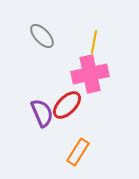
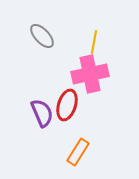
red ellipse: rotated 28 degrees counterclockwise
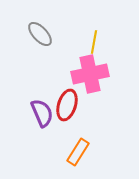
gray ellipse: moved 2 px left, 2 px up
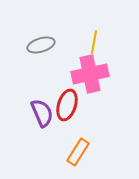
gray ellipse: moved 1 px right, 11 px down; rotated 64 degrees counterclockwise
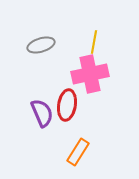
red ellipse: rotated 8 degrees counterclockwise
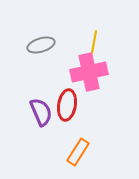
pink cross: moved 1 px left, 2 px up
purple semicircle: moved 1 px left, 1 px up
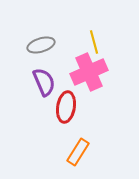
yellow line: rotated 25 degrees counterclockwise
pink cross: rotated 12 degrees counterclockwise
red ellipse: moved 1 px left, 2 px down
purple semicircle: moved 3 px right, 30 px up
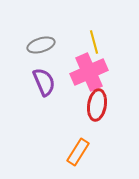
red ellipse: moved 31 px right, 2 px up
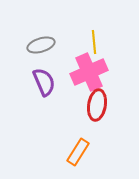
yellow line: rotated 10 degrees clockwise
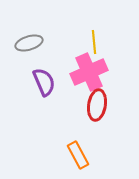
gray ellipse: moved 12 px left, 2 px up
orange rectangle: moved 3 px down; rotated 60 degrees counterclockwise
